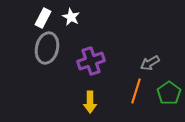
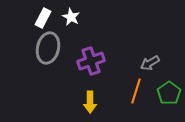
gray ellipse: moved 1 px right
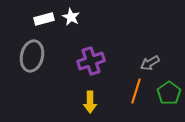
white rectangle: moved 1 px right, 1 px down; rotated 48 degrees clockwise
gray ellipse: moved 16 px left, 8 px down
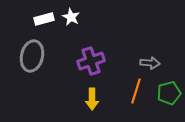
gray arrow: rotated 144 degrees counterclockwise
green pentagon: rotated 20 degrees clockwise
yellow arrow: moved 2 px right, 3 px up
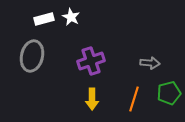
orange line: moved 2 px left, 8 px down
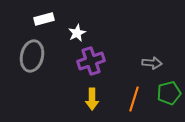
white star: moved 6 px right, 16 px down; rotated 18 degrees clockwise
gray arrow: moved 2 px right
